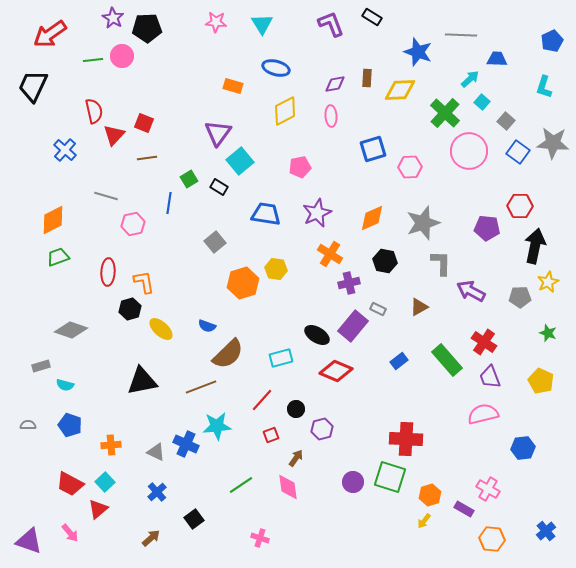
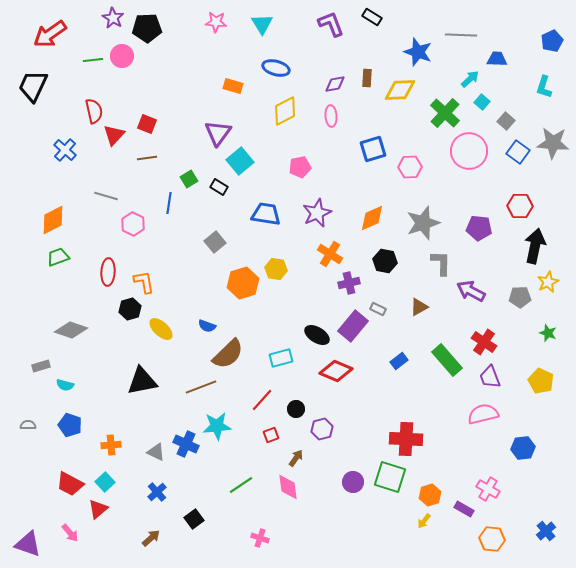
red square at (144, 123): moved 3 px right, 1 px down
pink hexagon at (133, 224): rotated 20 degrees counterclockwise
purple pentagon at (487, 228): moved 8 px left
purple triangle at (29, 541): moved 1 px left, 3 px down
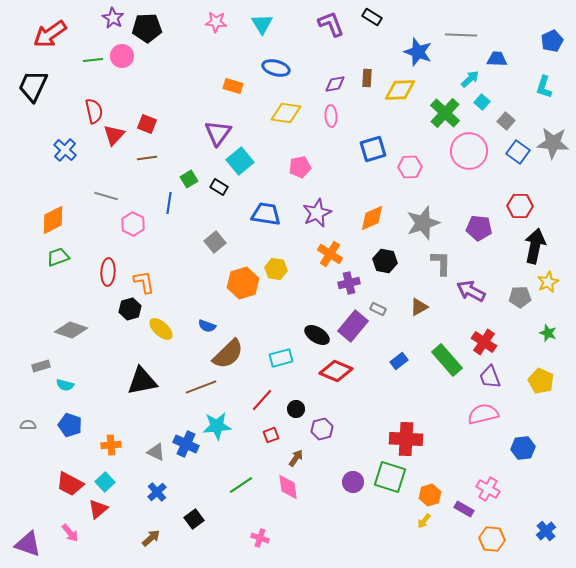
yellow diamond at (285, 111): moved 1 px right, 2 px down; rotated 36 degrees clockwise
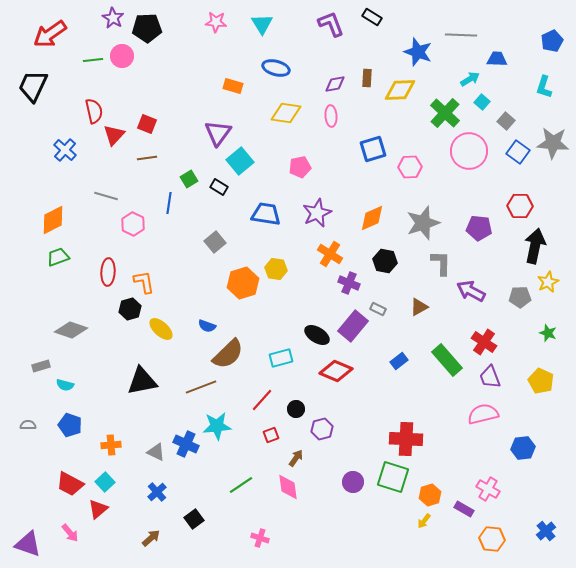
cyan arrow at (470, 79): rotated 12 degrees clockwise
purple cross at (349, 283): rotated 35 degrees clockwise
green square at (390, 477): moved 3 px right
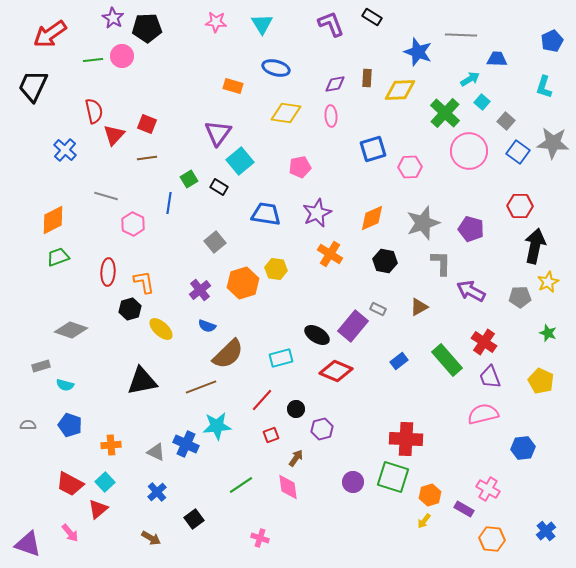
purple pentagon at (479, 228): moved 8 px left, 1 px down; rotated 10 degrees clockwise
purple cross at (349, 283): moved 149 px left, 7 px down; rotated 30 degrees clockwise
brown arrow at (151, 538): rotated 72 degrees clockwise
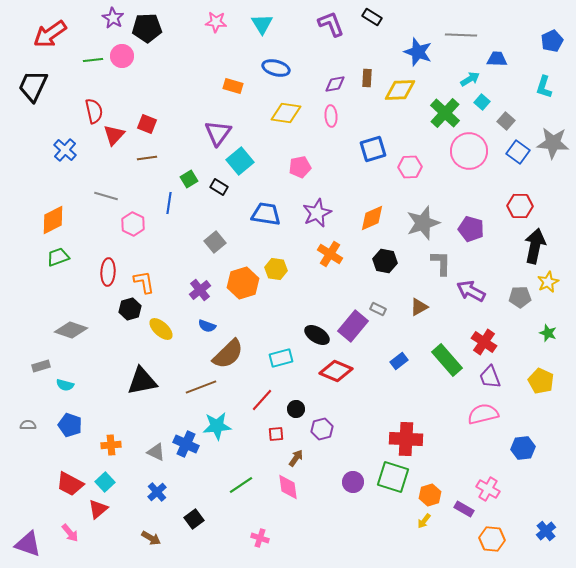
red square at (271, 435): moved 5 px right, 1 px up; rotated 14 degrees clockwise
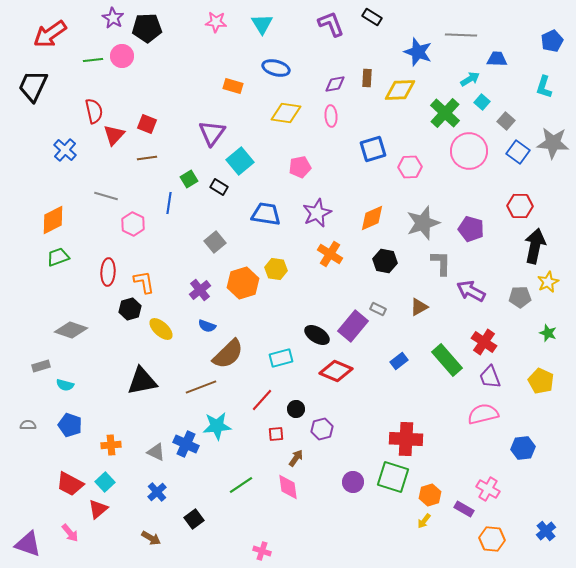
purple triangle at (218, 133): moved 6 px left
pink cross at (260, 538): moved 2 px right, 13 px down
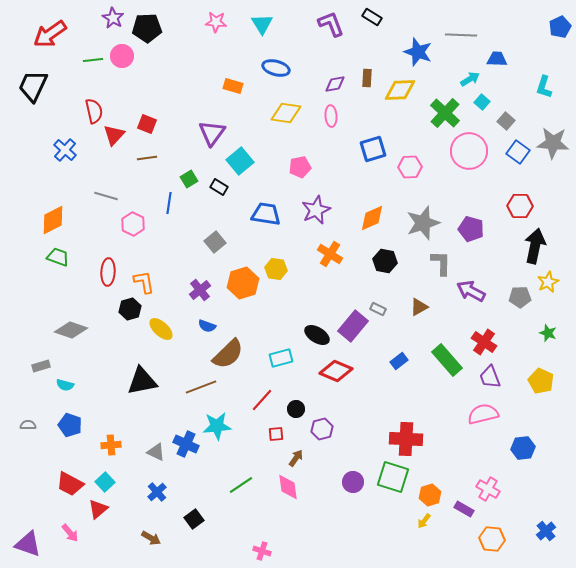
blue pentagon at (552, 41): moved 8 px right, 14 px up
purple star at (317, 213): moved 1 px left, 3 px up
green trapezoid at (58, 257): rotated 40 degrees clockwise
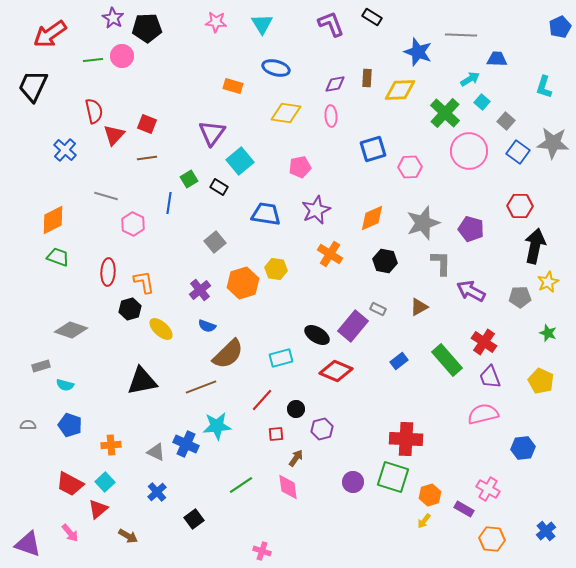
brown arrow at (151, 538): moved 23 px left, 2 px up
